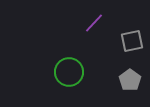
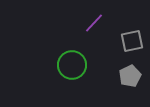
green circle: moved 3 px right, 7 px up
gray pentagon: moved 4 px up; rotated 10 degrees clockwise
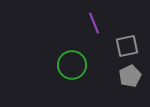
purple line: rotated 65 degrees counterclockwise
gray square: moved 5 px left, 5 px down
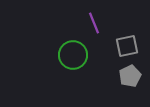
green circle: moved 1 px right, 10 px up
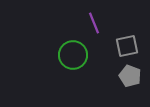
gray pentagon: rotated 25 degrees counterclockwise
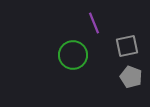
gray pentagon: moved 1 px right, 1 px down
